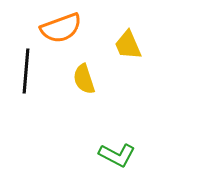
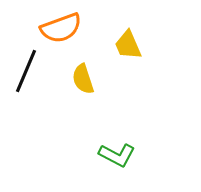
black line: rotated 18 degrees clockwise
yellow semicircle: moved 1 px left
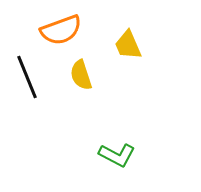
orange semicircle: moved 2 px down
black line: moved 1 px right, 6 px down; rotated 45 degrees counterclockwise
yellow semicircle: moved 2 px left, 4 px up
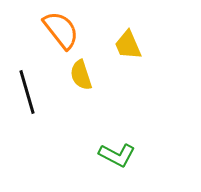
orange semicircle: rotated 108 degrees counterclockwise
black line: moved 15 px down; rotated 6 degrees clockwise
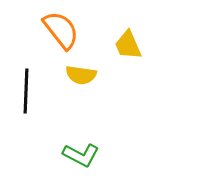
yellow semicircle: rotated 64 degrees counterclockwise
black line: moved 1 px left, 1 px up; rotated 18 degrees clockwise
green L-shape: moved 36 px left
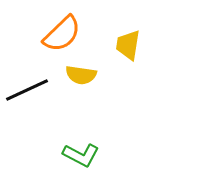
orange semicircle: moved 1 px right, 4 px down; rotated 84 degrees clockwise
yellow trapezoid: rotated 32 degrees clockwise
black line: moved 1 px right, 1 px up; rotated 63 degrees clockwise
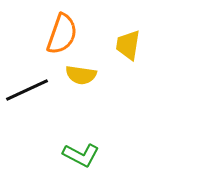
orange semicircle: rotated 27 degrees counterclockwise
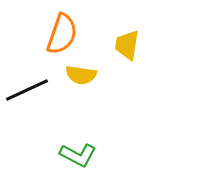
yellow trapezoid: moved 1 px left
green L-shape: moved 3 px left
